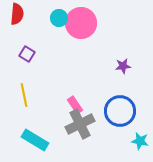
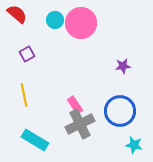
red semicircle: rotated 55 degrees counterclockwise
cyan circle: moved 4 px left, 2 px down
purple square: rotated 28 degrees clockwise
cyan star: moved 6 px left, 4 px down
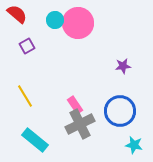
pink circle: moved 3 px left
purple square: moved 8 px up
yellow line: moved 1 px right, 1 px down; rotated 20 degrees counterclockwise
cyan rectangle: rotated 8 degrees clockwise
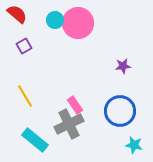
purple square: moved 3 px left
gray cross: moved 11 px left
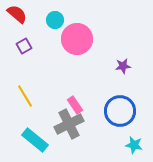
pink circle: moved 1 px left, 16 px down
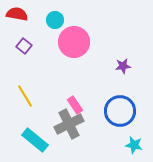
red semicircle: rotated 30 degrees counterclockwise
pink circle: moved 3 px left, 3 px down
purple square: rotated 21 degrees counterclockwise
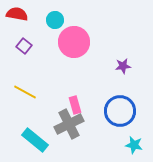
yellow line: moved 4 px up; rotated 30 degrees counterclockwise
pink rectangle: rotated 18 degrees clockwise
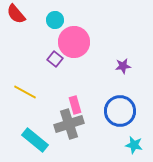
red semicircle: moved 1 px left; rotated 140 degrees counterclockwise
purple square: moved 31 px right, 13 px down
gray cross: rotated 8 degrees clockwise
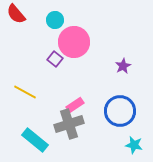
purple star: rotated 21 degrees counterclockwise
pink rectangle: rotated 72 degrees clockwise
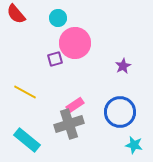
cyan circle: moved 3 px right, 2 px up
pink circle: moved 1 px right, 1 px down
purple square: rotated 35 degrees clockwise
blue circle: moved 1 px down
cyan rectangle: moved 8 px left
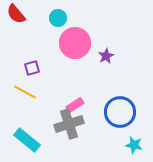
purple square: moved 23 px left, 9 px down
purple star: moved 17 px left, 10 px up
